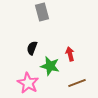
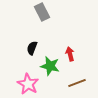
gray rectangle: rotated 12 degrees counterclockwise
pink star: moved 1 px down
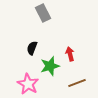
gray rectangle: moved 1 px right, 1 px down
green star: rotated 30 degrees counterclockwise
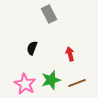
gray rectangle: moved 6 px right, 1 px down
green star: moved 1 px right, 14 px down
pink star: moved 3 px left
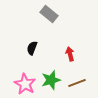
gray rectangle: rotated 24 degrees counterclockwise
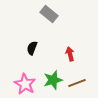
green star: moved 2 px right
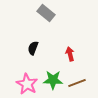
gray rectangle: moved 3 px left, 1 px up
black semicircle: moved 1 px right
green star: rotated 18 degrees clockwise
pink star: moved 2 px right
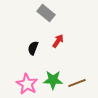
red arrow: moved 12 px left, 13 px up; rotated 48 degrees clockwise
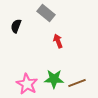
red arrow: rotated 56 degrees counterclockwise
black semicircle: moved 17 px left, 22 px up
green star: moved 1 px right, 1 px up
